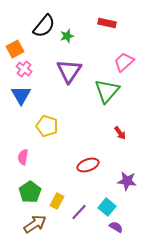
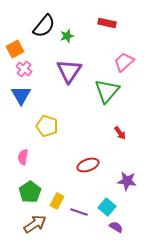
purple line: rotated 66 degrees clockwise
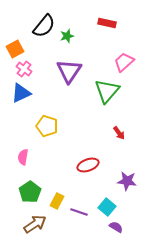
blue triangle: moved 2 px up; rotated 35 degrees clockwise
red arrow: moved 1 px left
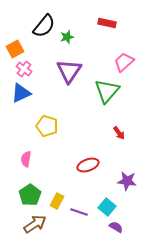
green star: moved 1 px down
pink semicircle: moved 3 px right, 2 px down
green pentagon: moved 3 px down
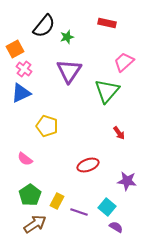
pink semicircle: moved 1 px left; rotated 63 degrees counterclockwise
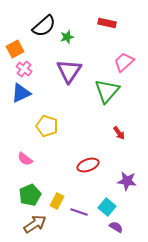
black semicircle: rotated 10 degrees clockwise
green pentagon: rotated 10 degrees clockwise
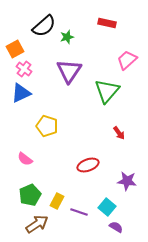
pink trapezoid: moved 3 px right, 2 px up
brown arrow: moved 2 px right
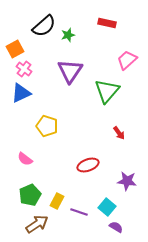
green star: moved 1 px right, 2 px up
purple triangle: moved 1 px right
